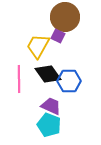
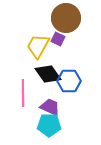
brown circle: moved 1 px right, 1 px down
purple square: moved 3 px down
pink line: moved 4 px right, 14 px down
purple trapezoid: moved 1 px left, 1 px down
cyan pentagon: rotated 20 degrees counterclockwise
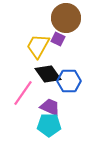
pink line: rotated 36 degrees clockwise
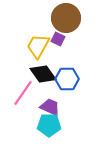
black diamond: moved 5 px left
blue hexagon: moved 2 px left, 2 px up
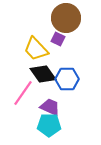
yellow trapezoid: moved 2 px left, 3 px down; rotated 72 degrees counterclockwise
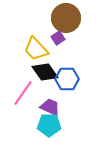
purple square: moved 1 px up; rotated 32 degrees clockwise
black diamond: moved 2 px right, 2 px up
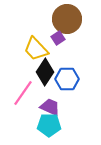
brown circle: moved 1 px right, 1 px down
black diamond: rotated 68 degrees clockwise
